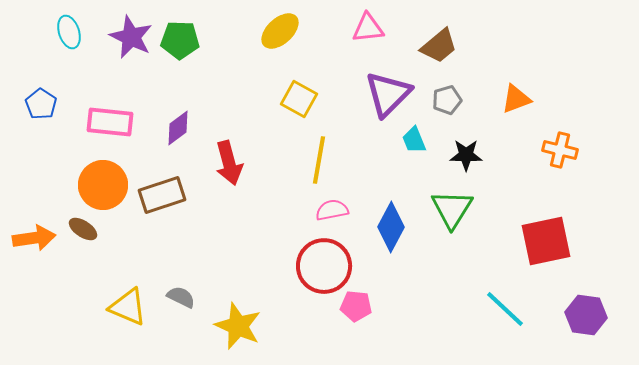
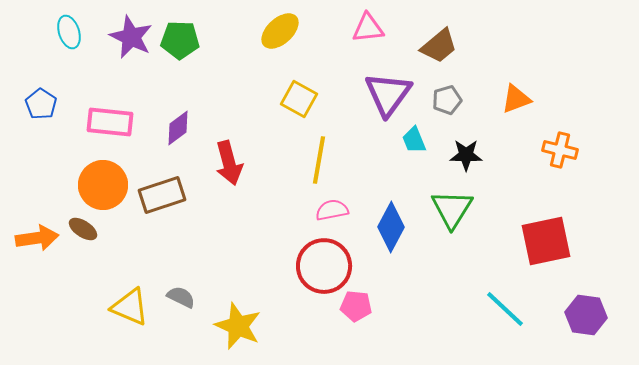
purple triangle: rotated 9 degrees counterclockwise
orange arrow: moved 3 px right
yellow triangle: moved 2 px right
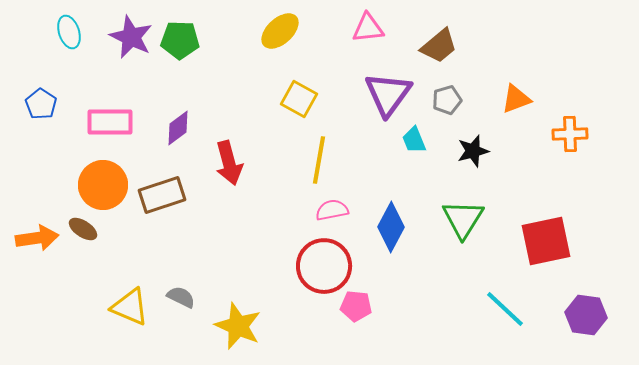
pink rectangle: rotated 6 degrees counterclockwise
orange cross: moved 10 px right, 16 px up; rotated 16 degrees counterclockwise
black star: moved 7 px right, 4 px up; rotated 16 degrees counterclockwise
green triangle: moved 11 px right, 10 px down
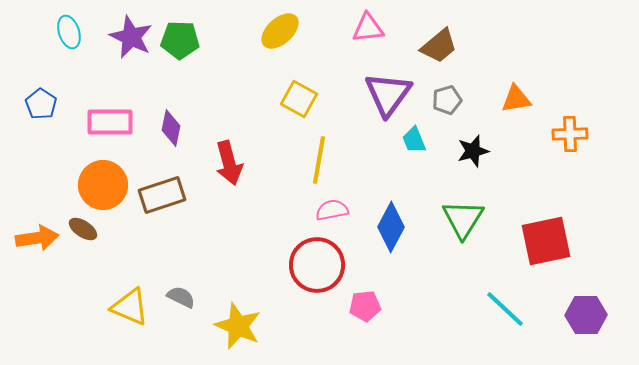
orange triangle: rotated 12 degrees clockwise
purple diamond: moved 7 px left; rotated 42 degrees counterclockwise
red circle: moved 7 px left, 1 px up
pink pentagon: moved 9 px right; rotated 12 degrees counterclockwise
purple hexagon: rotated 9 degrees counterclockwise
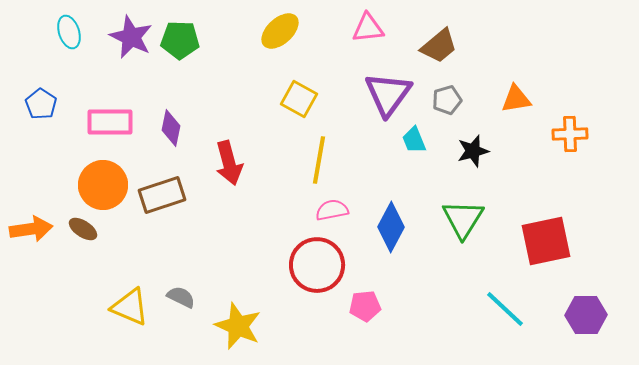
orange arrow: moved 6 px left, 9 px up
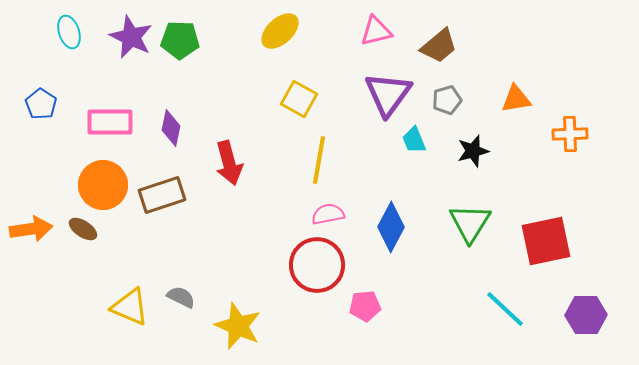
pink triangle: moved 8 px right, 3 px down; rotated 8 degrees counterclockwise
pink semicircle: moved 4 px left, 4 px down
green triangle: moved 7 px right, 4 px down
